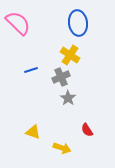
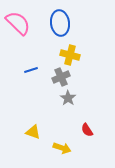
blue ellipse: moved 18 px left
yellow cross: rotated 18 degrees counterclockwise
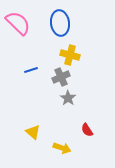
yellow triangle: rotated 21 degrees clockwise
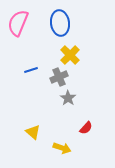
pink semicircle: rotated 112 degrees counterclockwise
yellow cross: rotated 30 degrees clockwise
gray cross: moved 2 px left
red semicircle: moved 1 px left, 2 px up; rotated 104 degrees counterclockwise
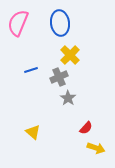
yellow arrow: moved 34 px right
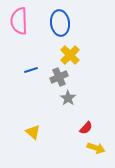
pink semicircle: moved 1 px right, 2 px up; rotated 24 degrees counterclockwise
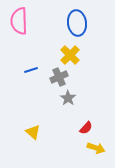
blue ellipse: moved 17 px right
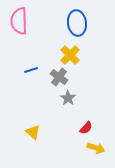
gray cross: rotated 30 degrees counterclockwise
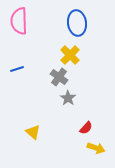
blue line: moved 14 px left, 1 px up
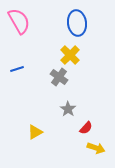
pink semicircle: rotated 152 degrees clockwise
gray star: moved 11 px down
yellow triangle: moved 2 px right; rotated 49 degrees clockwise
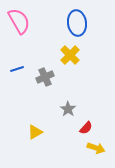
gray cross: moved 14 px left; rotated 30 degrees clockwise
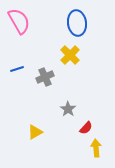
yellow arrow: rotated 114 degrees counterclockwise
